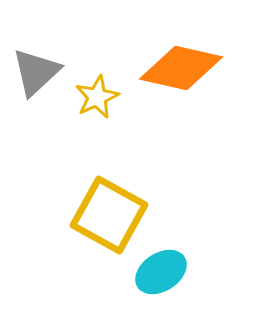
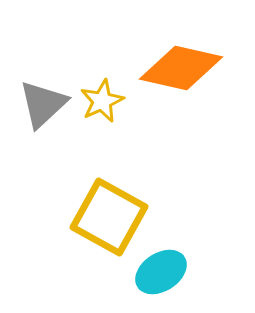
gray triangle: moved 7 px right, 32 px down
yellow star: moved 5 px right, 4 px down
yellow square: moved 2 px down
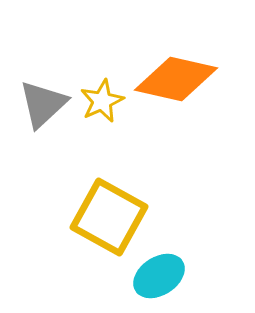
orange diamond: moved 5 px left, 11 px down
cyan ellipse: moved 2 px left, 4 px down
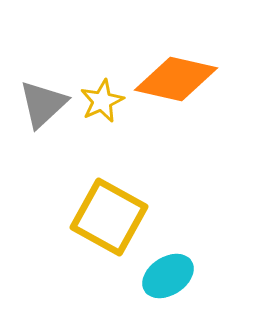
cyan ellipse: moved 9 px right
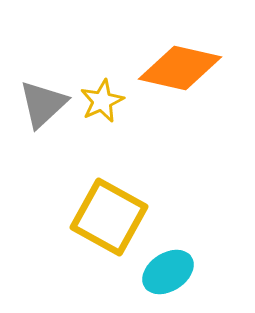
orange diamond: moved 4 px right, 11 px up
cyan ellipse: moved 4 px up
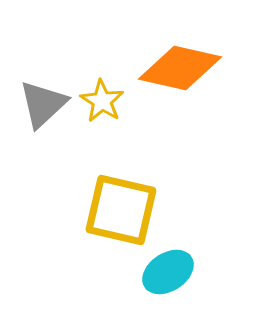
yellow star: rotated 15 degrees counterclockwise
yellow square: moved 12 px right, 7 px up; rotated 16 degrees counterclockwise
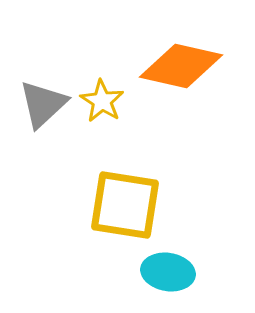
orange diamond: moved 1 px right, 2 px up
yellow square: moved 4 px right, 5 px up; rotated 4 degrees counterclockwise
cyan ellipse: rotated 42 degrees clockwise
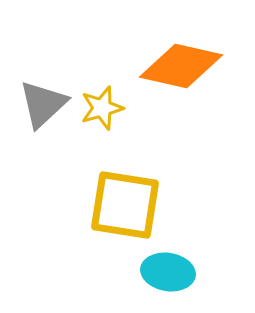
yellow star: moved 7 px down; rotated 24 degrees clockwise
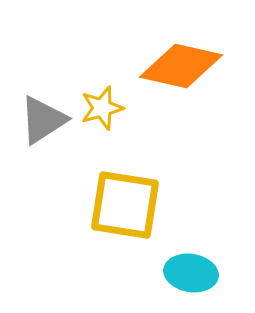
gray triangle: moved 16 px down; rotated 10 degrees clockwise
cyan ellipse: moved 23 px right, 1 px down
